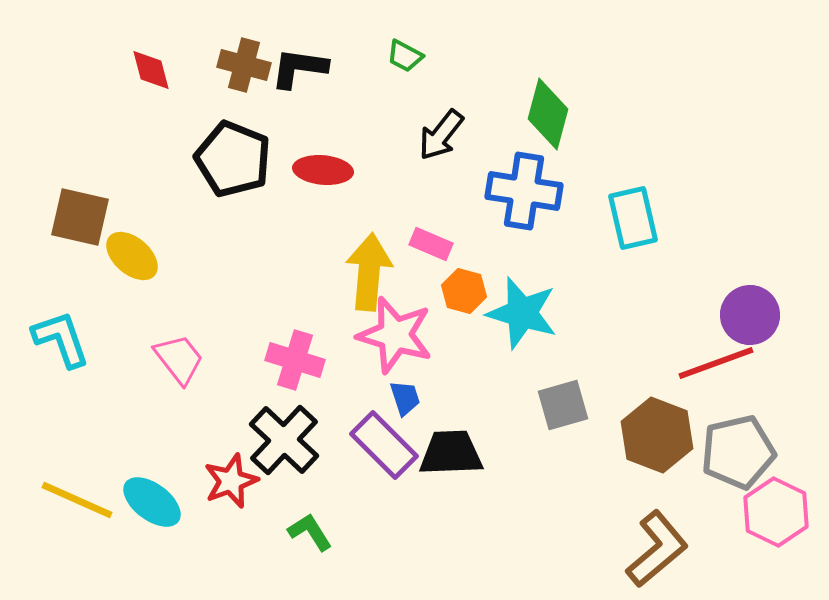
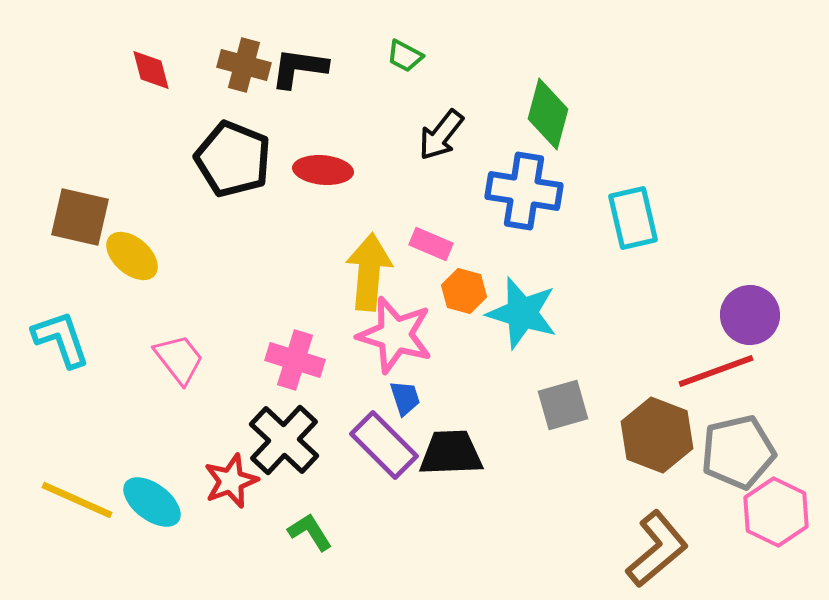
red line: moved 8 px down
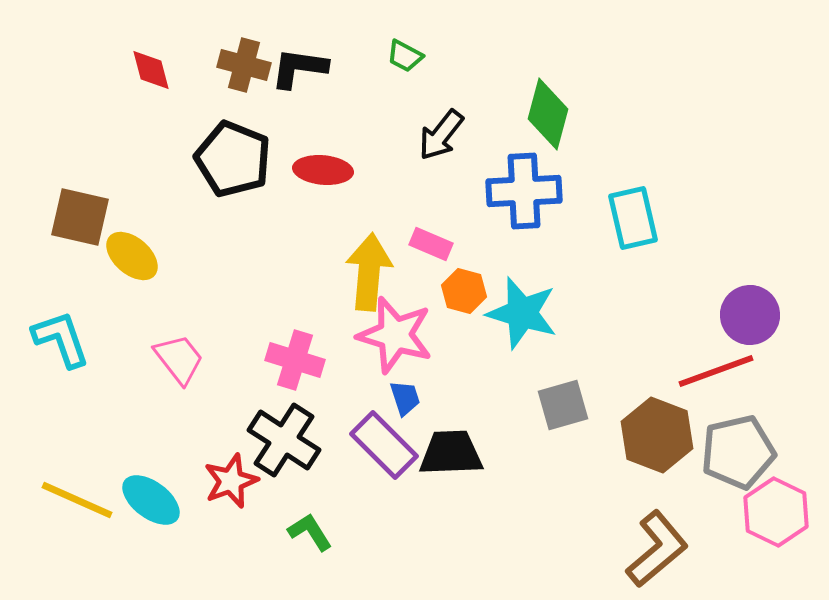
blue cross: rotated 12 degrees counterclockwise
black cross: rotated 10 degrees counterclockwise
cyan ellipse: moved 1 px left, 2 px up
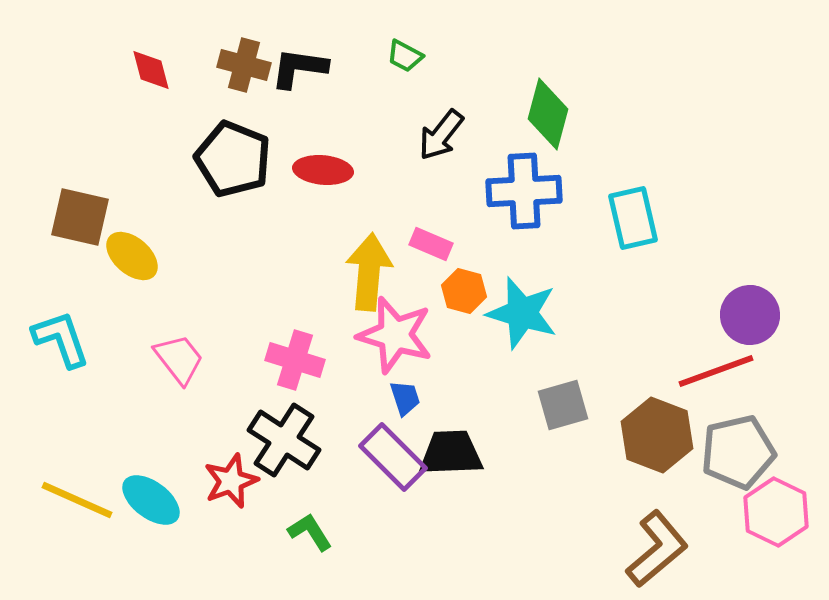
purple rectangle: moved 9 px right, 12 px down
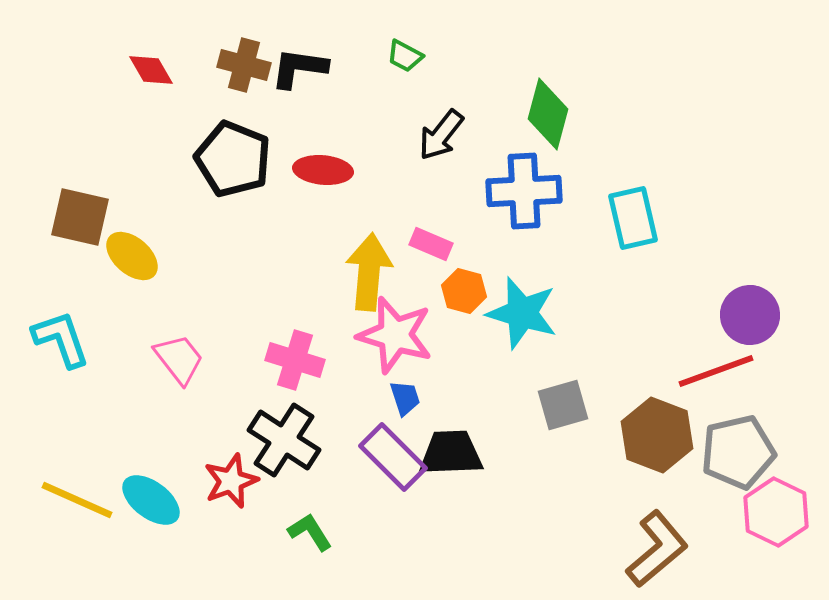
red diamond: rotated 15 degrees counterclockwise
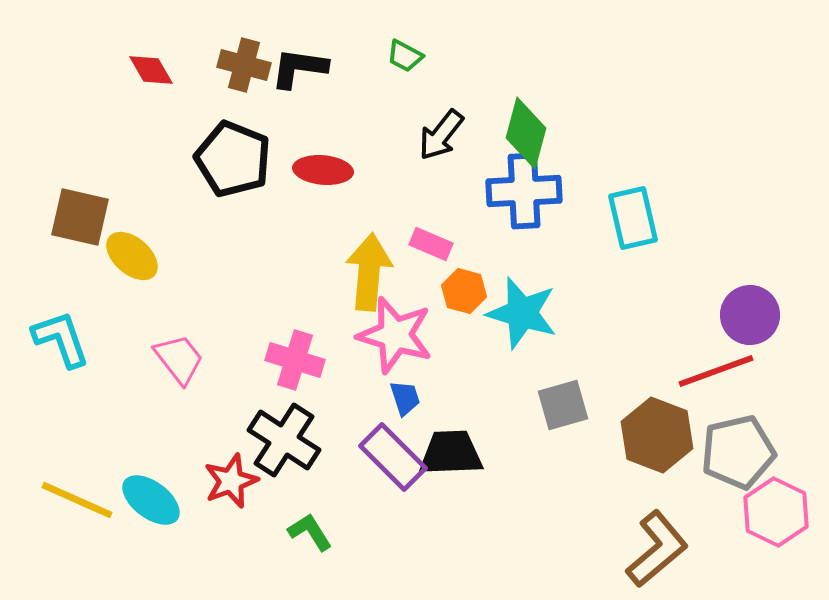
green diamond: moved 22 px left, 19 px down
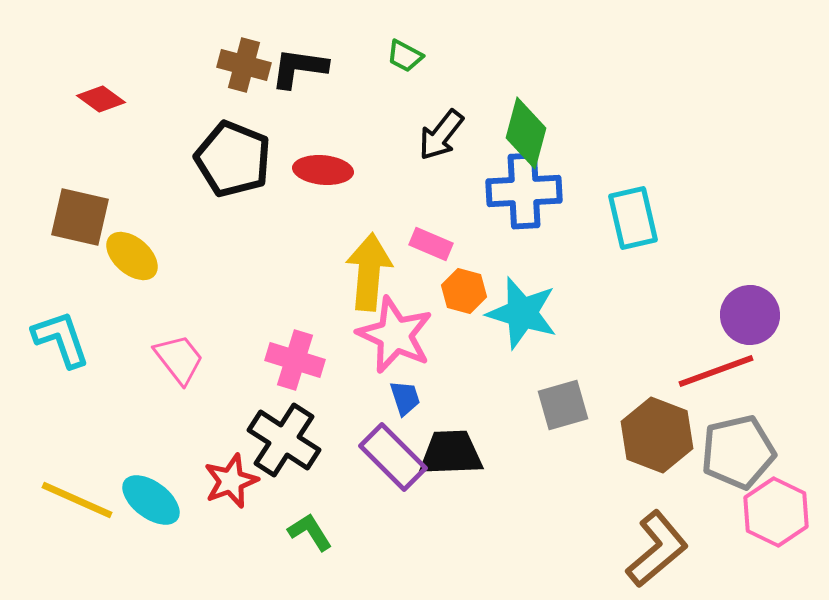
red diamond: moved 50 px left, 29 px down; rotated 24 degrees counterclockwise
pink star: rotated 8 degrees clockwise
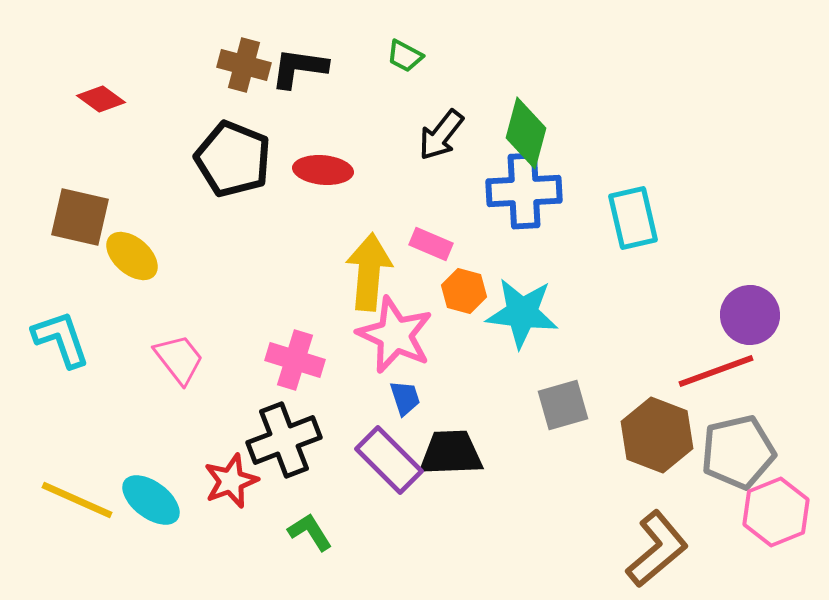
cyan star: rotated 10 degrees counterclockwise
black cross: rotated 36 degrees clockwise
purple rectangle: moved 4 px left, 3 px down
pink hexagon: rotated 12 degrees clockwise
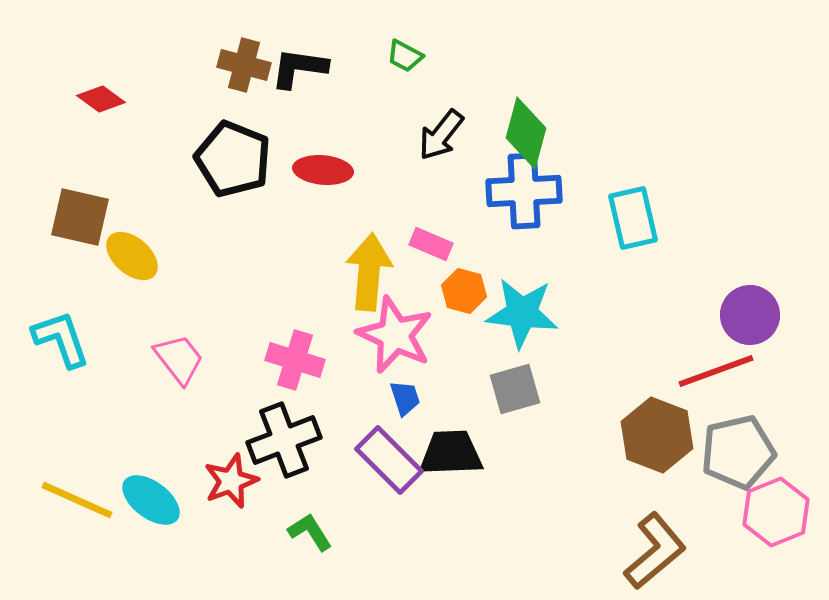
gray square: moved 48 px left, 16 px up
brown L-shape: moved 2 px left, 2 px down
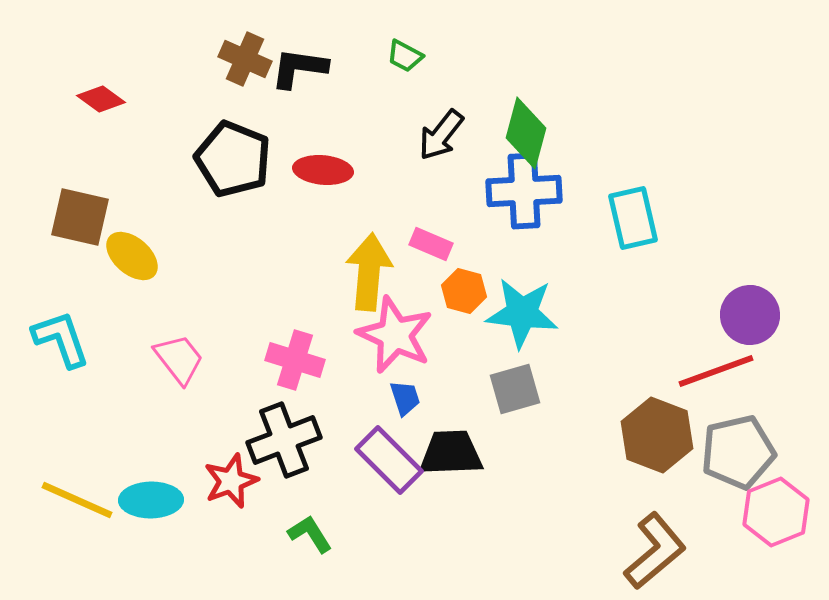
brown cross: moved 1 px right, 6 px up; rotated 9 degrees clockwise
cyan ellipse: rotated 38 degrees counterclockwise
green L-shape: moved 2 px down
